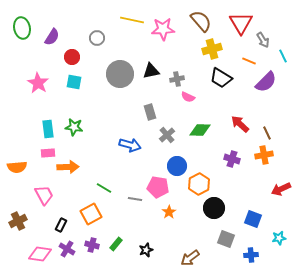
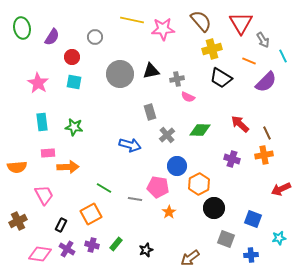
gray circle at (97, 38): moved 2 px left, 1 px up
cyan rectangle at (48, 129): moved 6 px left, 7 px up
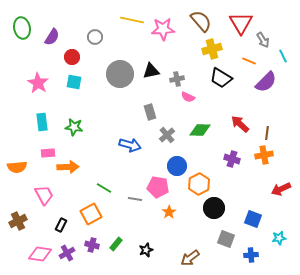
brown line at (267, 133): rotated 32 degrees clockwise
purple cross at (67, 249): moved 4 px down; rotated 28 degrees clockwise
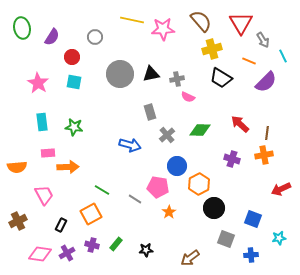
black triangle at (151, 71): moved 3 px down
green line at (104, 188): moved 2 px left, 2 px down
gray line at (135, 199): rotated 24 degrees clockwise
black star at (146, 250): rotated 16 degrees clockwise
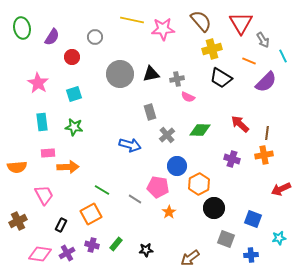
cyan square at (74, 82): moved 12 px down; rotated 28 degrees counterclockwise
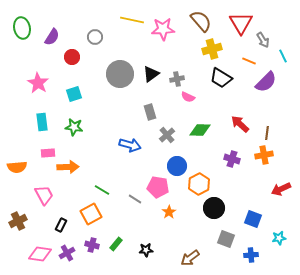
black triangle at (151, 74): rotated 24 degrees counterclockwise
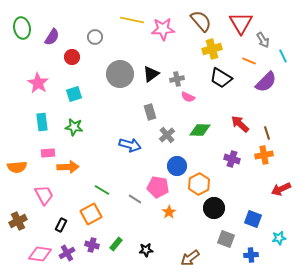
brown line at (267, 133): rotated 24 degrees counterclockwise
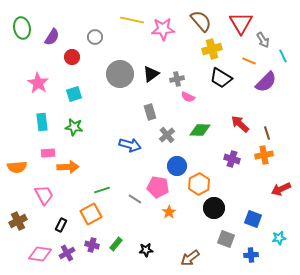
green line at (102, 190): rotated 49 degrees counterclockwise
